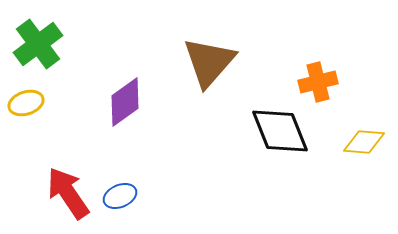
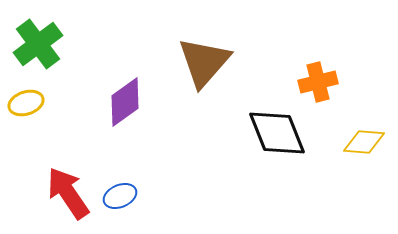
brown triangle: moved 5 px left
black diamond: moved 3 px left, 2 px down
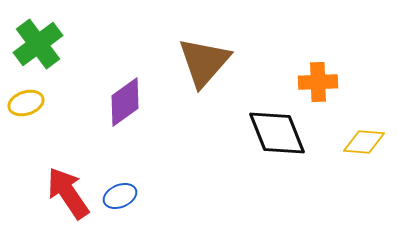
orange cross: rotated 12 degrees clockwise
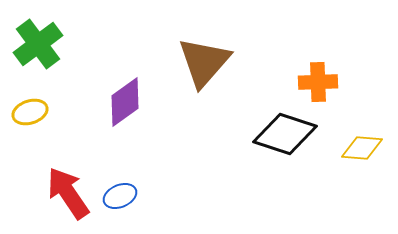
yellow ellipse: moved 4 px right, 9 px down
black diamond: moved 8 px right, 1 px down; rotated 50 degrees counterclockwise
yellow diamond: moved 2 px left, 6 px down
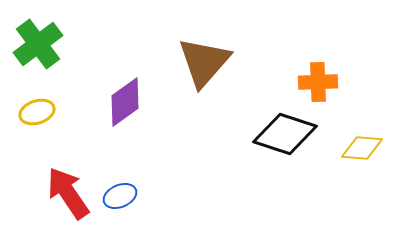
yellow ellipse: moved 7 px right
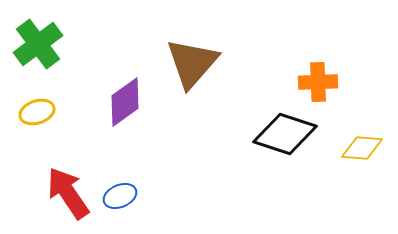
brown triangle: moved 12 px left, 1 px down
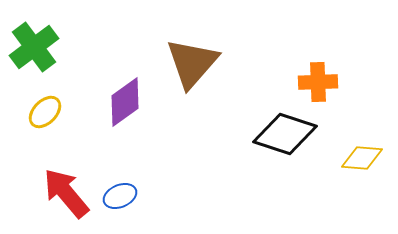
green cross: moved 4 px left, 3 px down
yellow ellipse: moved 8 px right; rotated 28 degrees counterclockwise
yellow diamond: moved 10 px down
red arrow: moved 2 px left; rotated 6 degrees counterclockwise
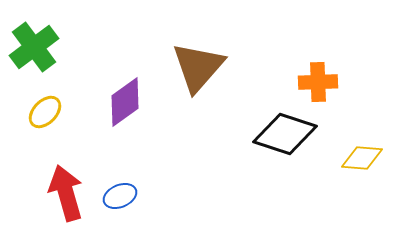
brown triangle: moved 6 px right, 4 px down
red arrow: rotated 24 degrees clockwise
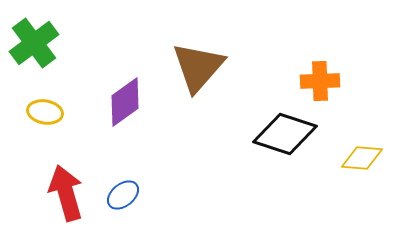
green cross: moved 4 px up
orange cross: moved 2 px right, 1 px up
yellow ellipse: rotated 56 degrees clockwise
blue ellipse: moved 3 px right, 1 px up; rotated 16 degrees counterclockwise
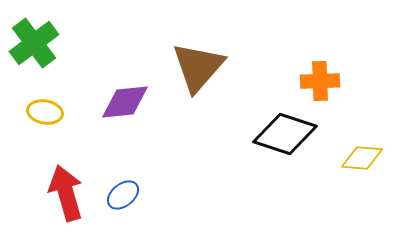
purple diamond: rotated 30 degrees clockwise
